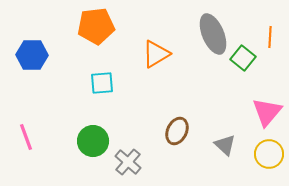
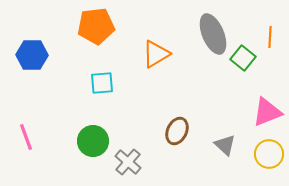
pink triangle: rotated 28 degrees clockwise
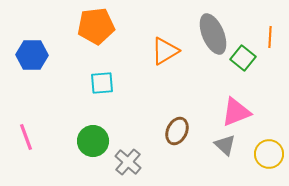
orange triangle: moved 9 px right, 3 px up
pink triangle: moved 31 px left
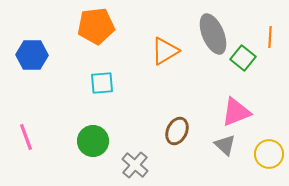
gray cross: moved 7 px right, 3 px down
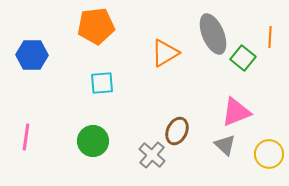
orange triangle: moved 2 px down
pink line: rotated 28 degrees clockwise
gray cross: moved 17 px right, 10 px up
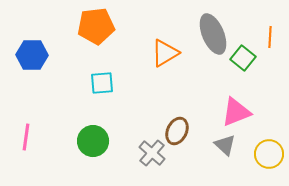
gray cross: moved 2 px up
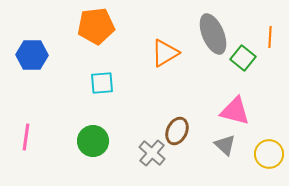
pink triangle: moved 1 px left, 1 px up; rotated 36 degrees clockwise
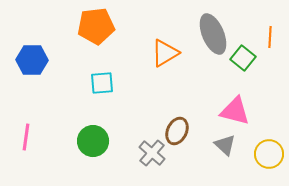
blue hexagon: moved 5 px down
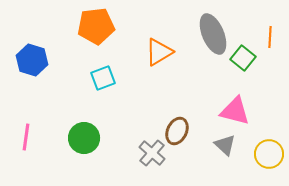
orange triangle: moved 6 px left, 1 px up
blue hexagon: rotated 16 degrees clockwise
cyan square: moved 1 px right, 5 px up; rotated 15 degrees counterclockwise
green circle: moved 9 px left, 3 px up
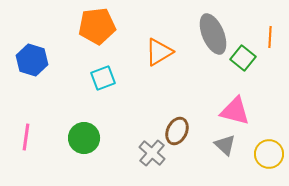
orange pentagon: moved 1 px right
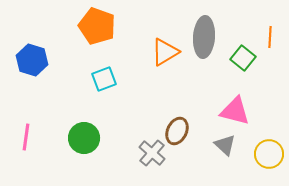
orange pentagon: rotated 27 degrees clockwise
gray ellipse: moved 9 px left, 3 px down; rotated 27 degrees clockwise
orange triangle: moved 6 px right
cyan square: moved 1 px right, 1 px down
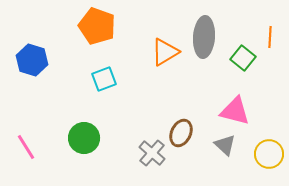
brown ellipse: moved 4 px right, 2 px down
pink line: moved 10 px down; rotated 40 degrees counterclockwise
